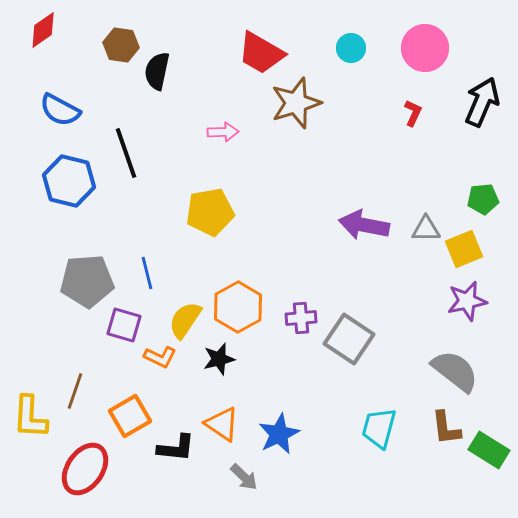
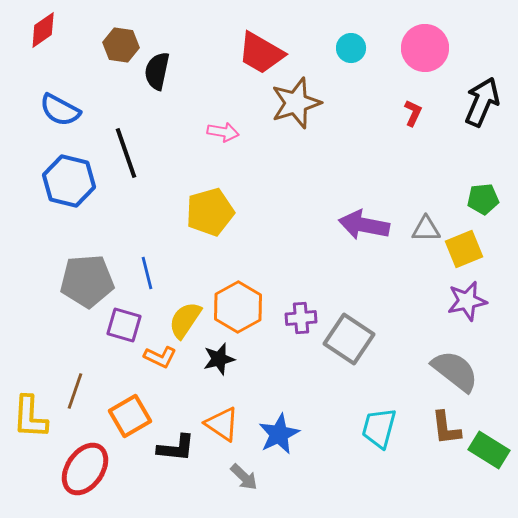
pink arrow: rotated 12 degrees clockwise
yellow pentagon: rotated 6 degrees counterclockwise
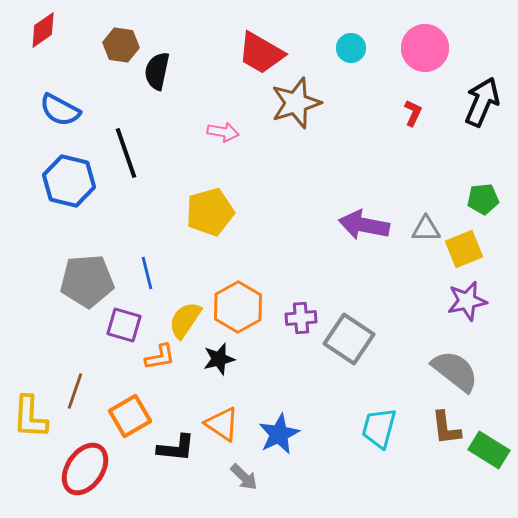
orange L-shape: rotated 36 degrees counterclockwise
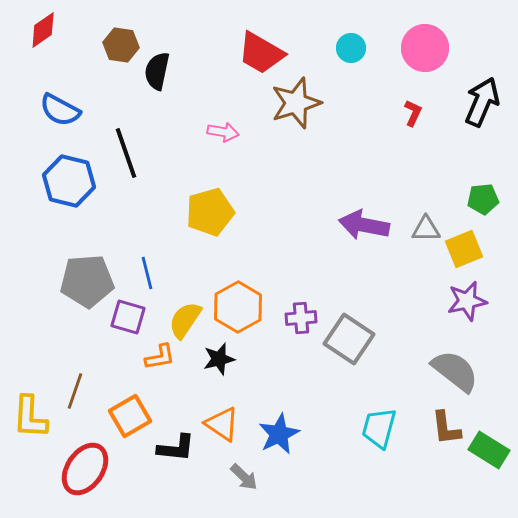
purple square: moved 4 px right, 8 px up
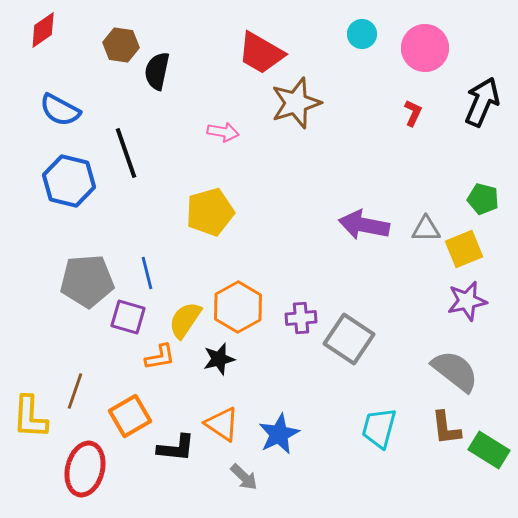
cyan circle: moved 11 px right, 14 px up
green pentagon: rotated 20 degrees clockwise
red ellipse: rotated 20 degrees counterclockwise
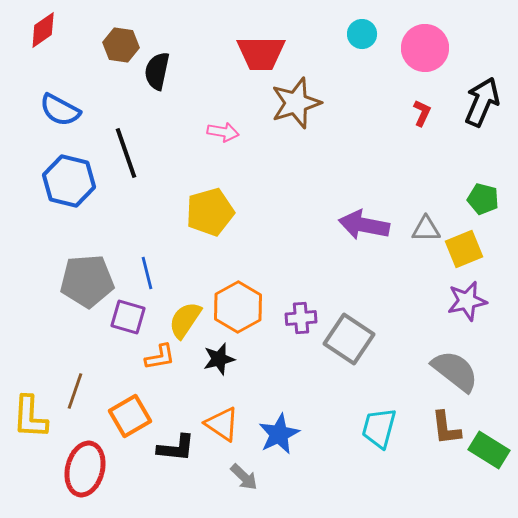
red trapezoid: rotated 30 degrees counterclockwise
red L-shape: moved 9 px right
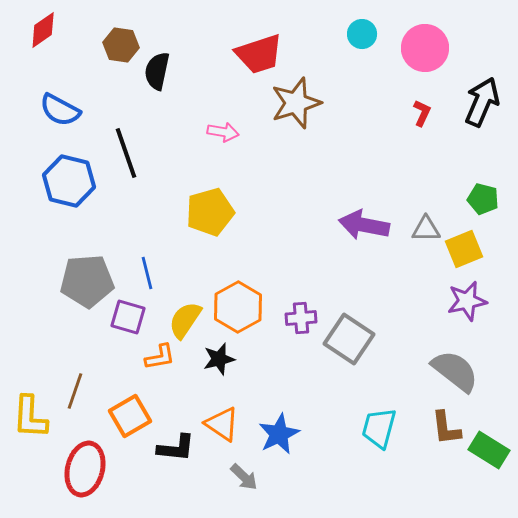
red trapezoid: moved 2 px left, 1 px down; rotated 18 degrees counterclockwise
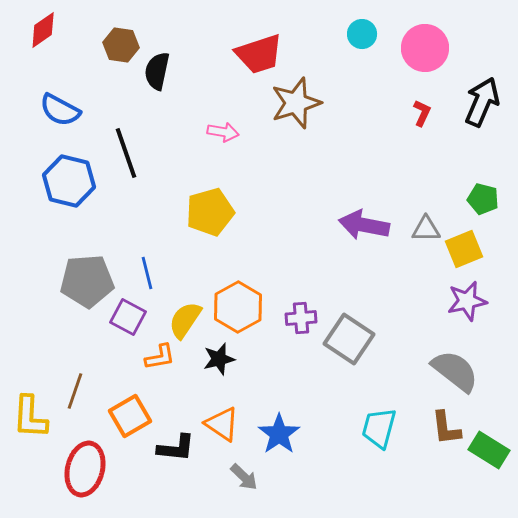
purple square: rotated 12 degrees clockwise
blue star: rotated 9 degrees counterclockwise
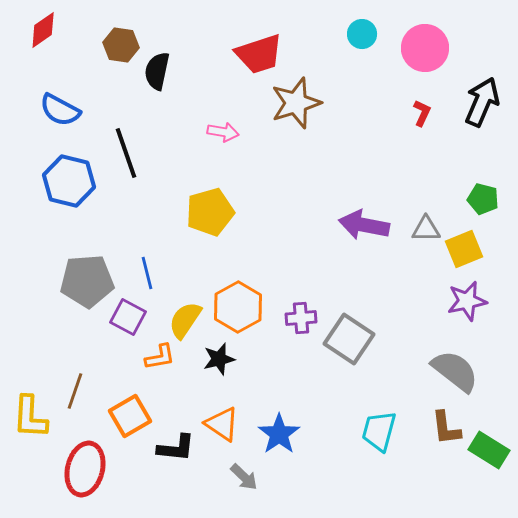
cyan trapezoid: moved 3 px down
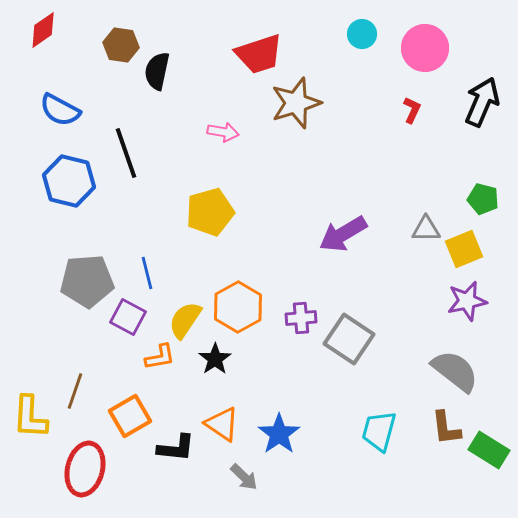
red L-shape: moved 10 px left, 3 px up
purple arrow: moved 21 px left, 9 px down; rotated 42 degrees counterclockwise
black star: moved 4 px left; rotated 20 degrees counterclockwise
